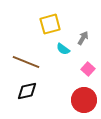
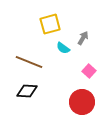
cyan semicircle: moved 1 px up
brown line: moved 3 px right
pink square: moved 1 px right, 2 px down
black diamond: rotated 15 degrees clockwise
red circle: moved 2 px left, 2 px down
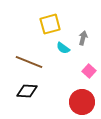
gray arrow: rotated 16 degrees counterclockwise
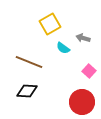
yellow square: rotated 15 degrees counterclockwise
gray arrow: rotated 88 degrees counterclockwise
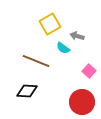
gray arrow: moved 6 px left, 2 px up
brown line: moved 7 px right, 1 px up
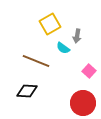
gray arrow: rotated 96 degrees counterclockwise
red circle: moved 1 px right, 1 px down
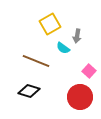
black diamond: moved 2 px right; rotated 15 degrees clockwise
red circle: moved 3 px left, 6 px up
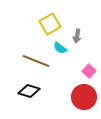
cyan semicircle: moved 3 px left
red circle: moved 4 px right
